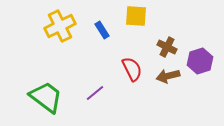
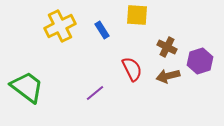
yellow square: moved 1 px right, 1 px up
green trapezoid: moved 19 px left, 10 px up
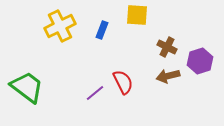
blue rectangle: rotated 54 degrees clockwise
red semicircle: moved 9 px left, 13 px down
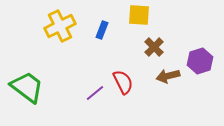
yellow square: moved 2 px right
brown cross: moved 13 px left; rotated 18 degrees clockwise
